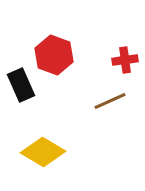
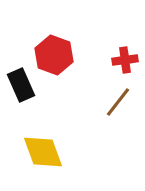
brown line: moved 8 px right, 1 px down; rotated 28 degrees counterclockwise
yellow diamond: rotated 39 degrees clockwise
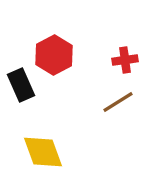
red hexagon: rotated 12 degrees clockwise
brown line: rotated 20 degrees clockwise
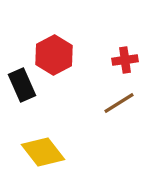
black rectangle: moved 1 px right
brown line: moved 1 px right, 1 px down
yellow diamond: rotated 18 degrees counterclockwise
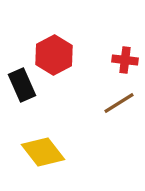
red cross: rotated 15 degrees clockwise
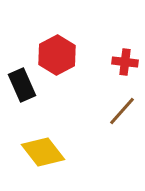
red hexagon: moved 3 px right
red cross: moved 2 px down
brown line: moved 3 px right, 8 px down; rotated 16 degrees counterclockwise
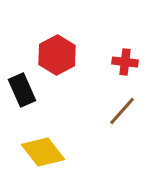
black rectangle: moved 5 px down
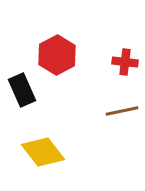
brown line: rotated 36 degrees clockwise
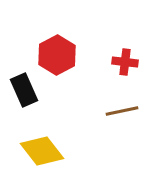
black rectangle: moved 2 px right
yellow diamond: moved 1 px left, 1 px up
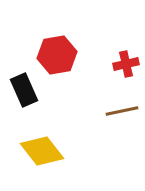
red hexagon: rotated 18 degrees clockwise
red cross: moved 1 px right, 2 px down; rotated 20 degrees counterclockwise
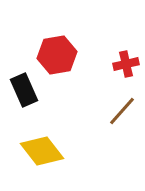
brown line: rotated 36 degrees counterclockwise
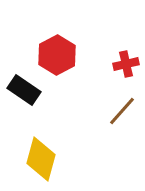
red hexagon: rotated 18 degrees counterclockwise
black rectangle: rotated 32 degrees counterclockwise
yellow diamond: moved 1 px left, 8 px down; rotated 54 degrees clockwise
